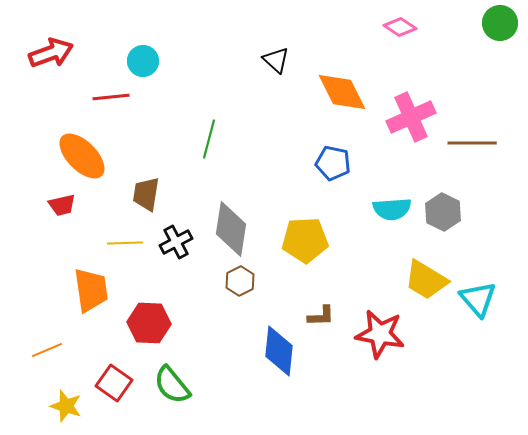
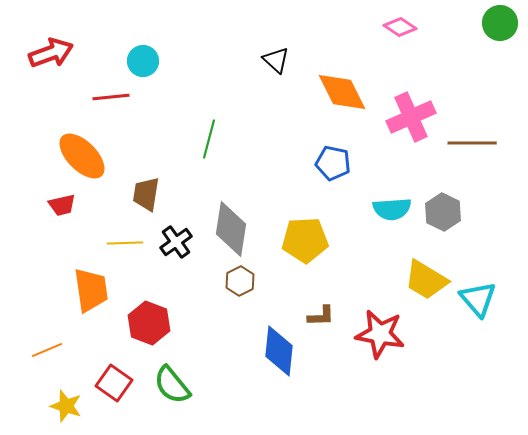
black cross: rotated 8 degrees counterclockwise
red hexagon: rotated 18 degrees clockwise
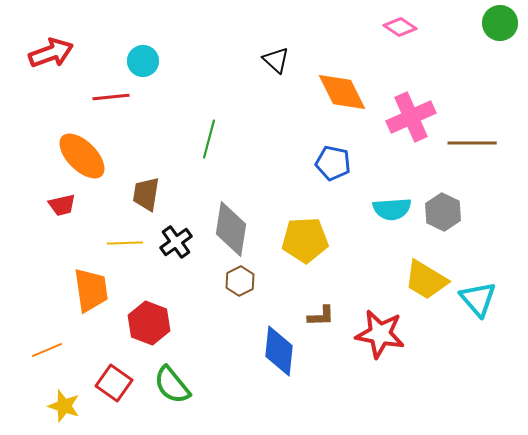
yellow star: moved 2 px left
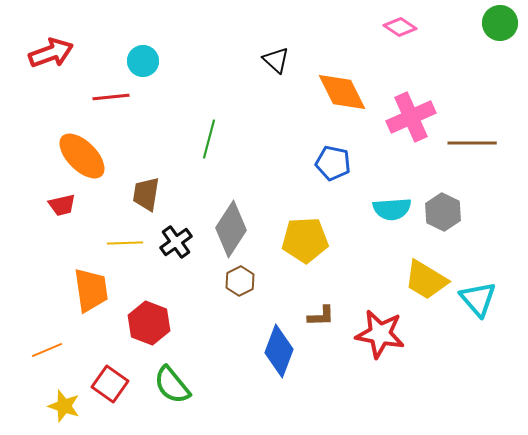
gray diamond: rotated 24 degrees clockwise
blue diamond: rotated 15 degrees clockwise
red square: moved 4 px left, 1 px down
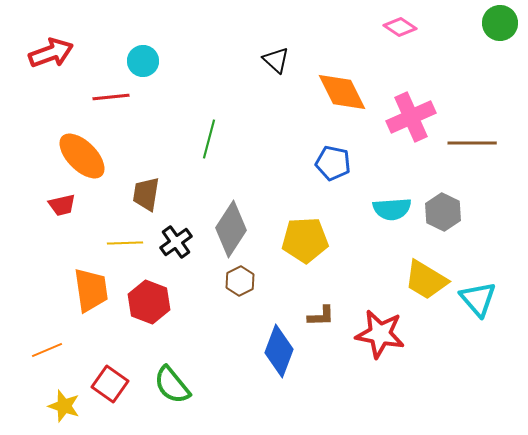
red hexagon: moved 21 px up
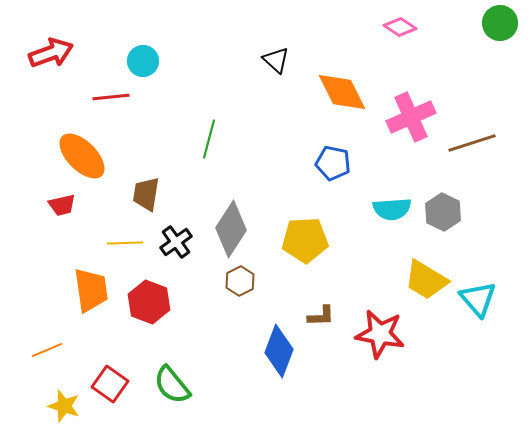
brown line: rotated 18 degrees counterclockwise
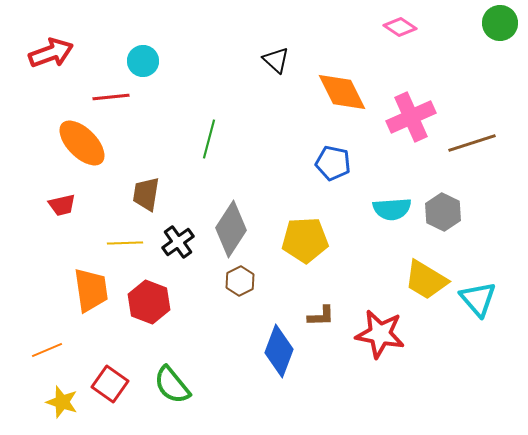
orange ellipse: moved 13 px up
black cross: moved 2 px right
yellow star: moved 2 px left, 4 px up
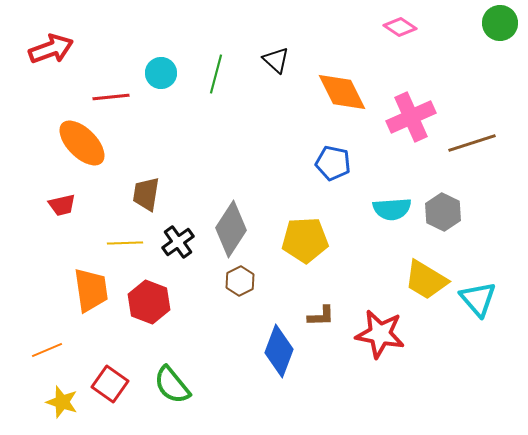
red arrow: moved 4 px up
cyan circle: moved 18 px right, 12 px down
green line: moved 7 px right, 65 px up
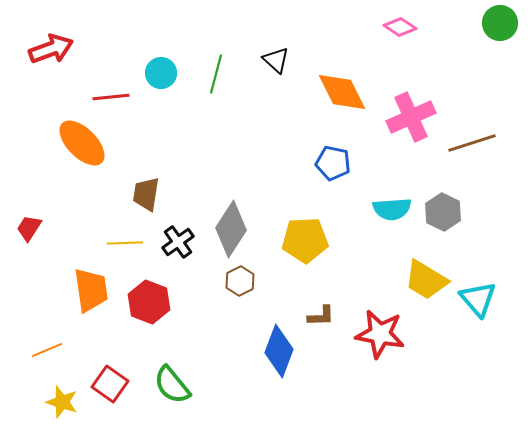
red trapezoid: moved 33 px left, 23 px down; rotated 136 degrees clockwise
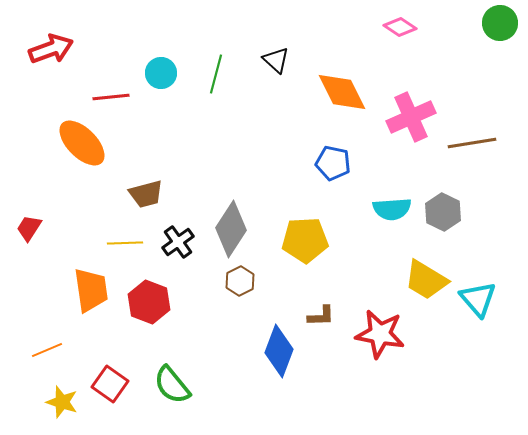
brown line: rotated 9 degrees clockwise
brown trapezoid: rotated 114 degrees counterclockwise
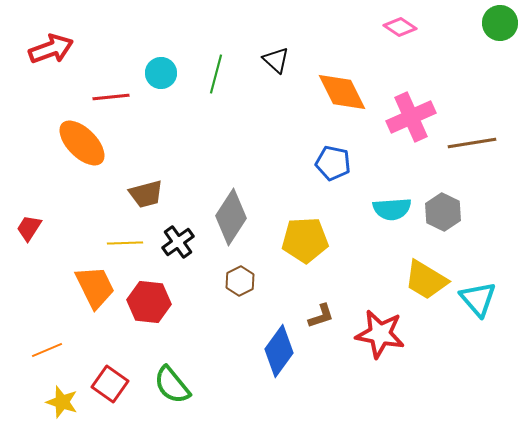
gray diamond: moved 12 px up
orange trapezoid: moved 4 px right, 3 px up; rotated 18 degrees counterclockwise
red hexagon: rotated 15 degrees counterclockwise
brown L-shape: rotated 16 degrees counterclockwise
blue diamond: rotated 15 degrees clockwise
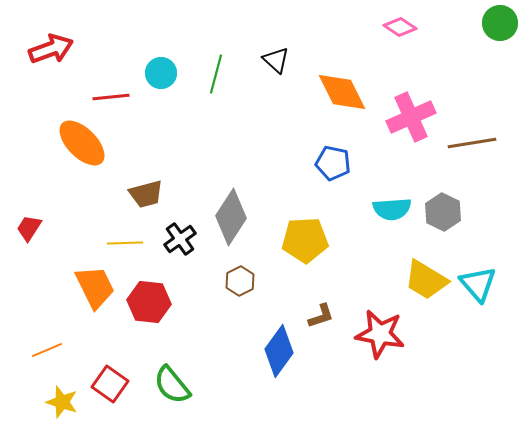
black cross: moved 2 px right, 3 px up
cyan triangle: moved 15 px up
